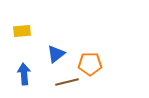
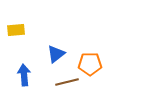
yellow rectangle: moved 6 px left, 1 px up
blue arrow: moved 1 px down
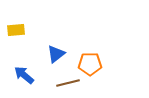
blue arrow: rotated 45 degrees counterclockwise
brown line: moved 1 px right, 1 px down
